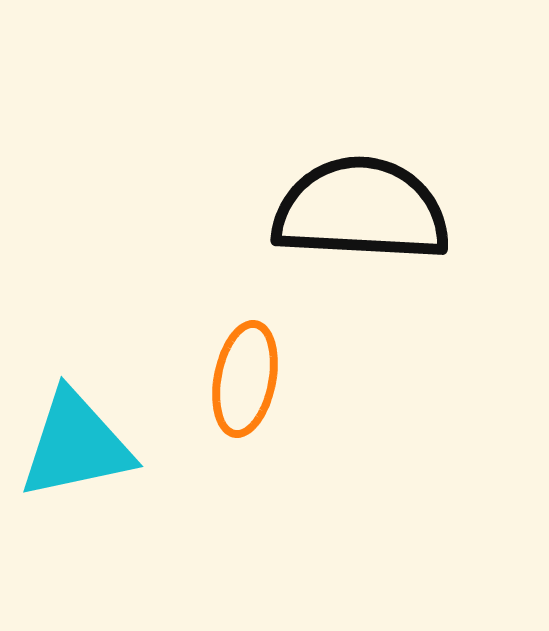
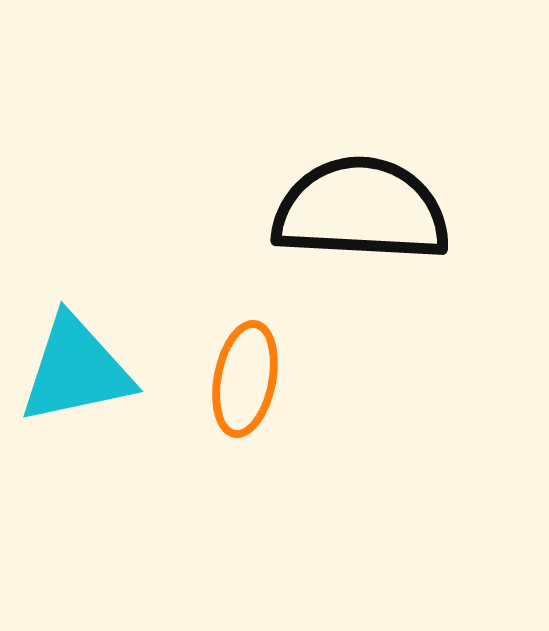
cyan triangle: moved 75 px up
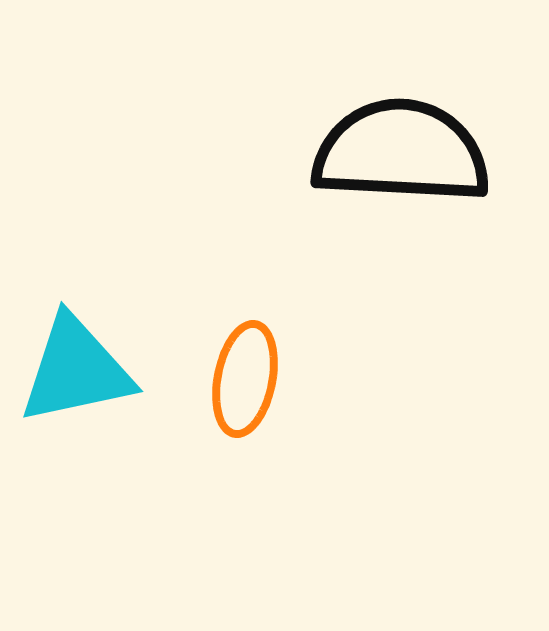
black semicircle: moved 40 px right, 58 px up
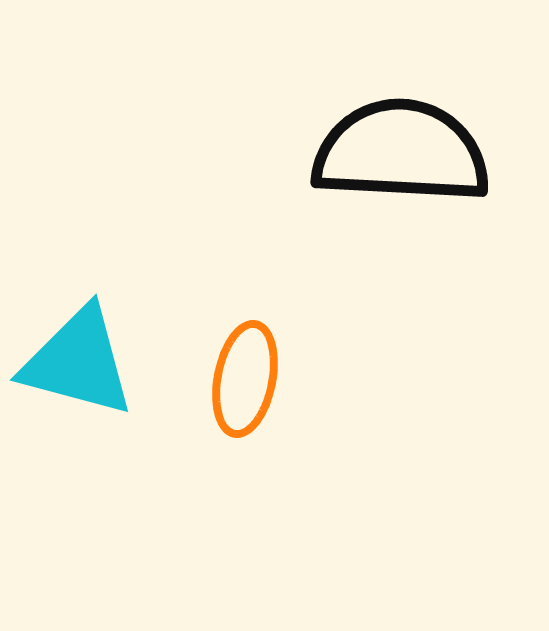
cyan triangle: moved 2 px right, 8 px up; rotated 27 degrees clockwise
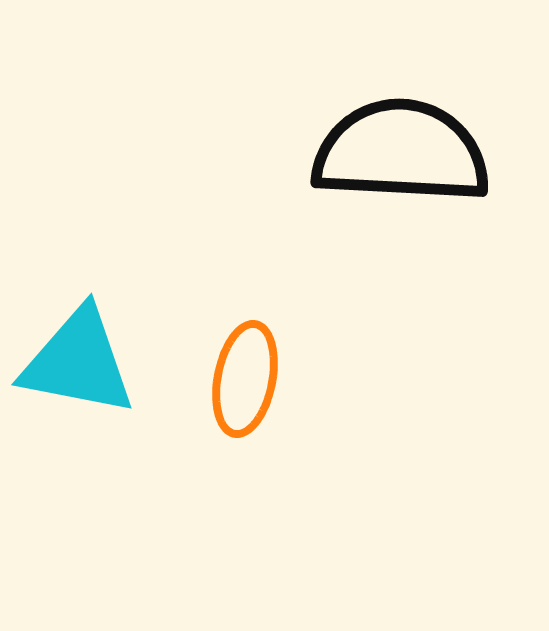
cyan triangle: rotated 4 degrees counterclockwise
